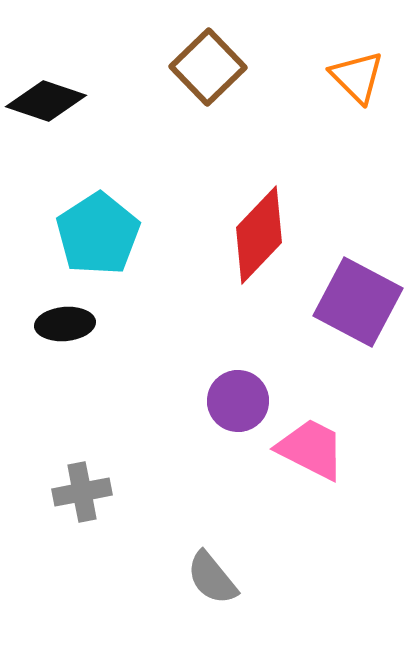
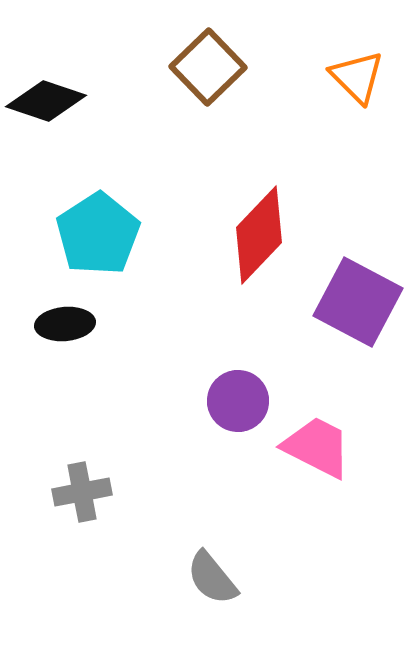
pink trapezoid: moved 6 px right, 2 px up
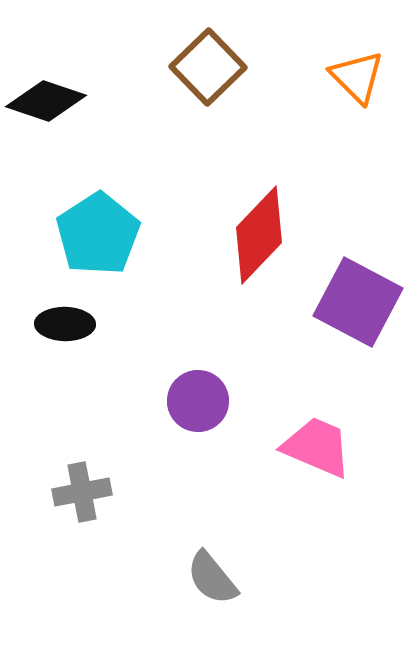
black ellipse: rotated 6 degrees clockwise
purple circle: moved 40 px left
pink trapezoid: rotated 4 degrees counterclockwise
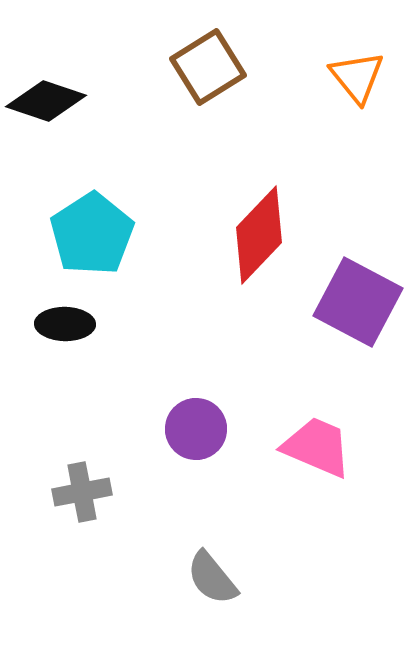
brown square: rotated 12 degrees clockwise
orange triangle: rotated 6 degrees clockwise
cyan pentagon: moved 6 px left
purple circle: moved 2 px left, 28 px down
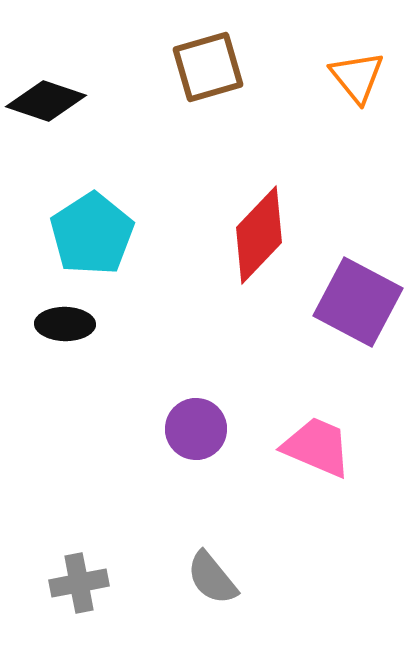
brown square: rotated 16 degrees clockwise
gray cross: moved 3 px left, 91 px down
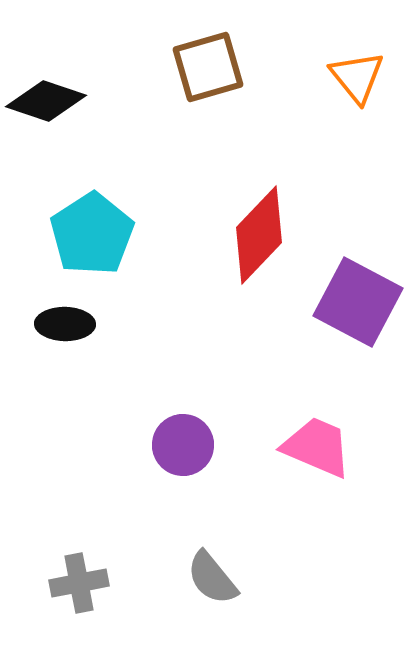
purple circle: moved 13 px left, 16 px down
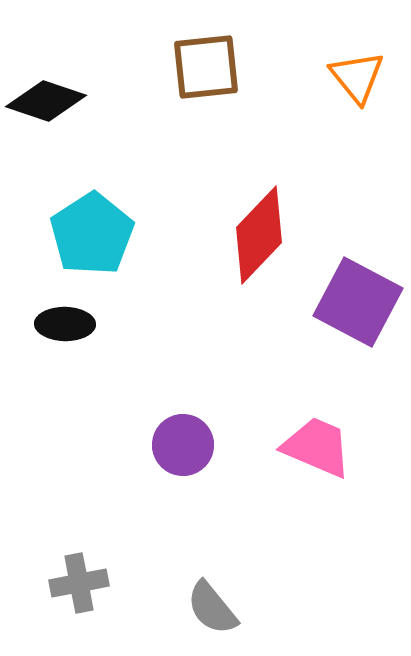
brown square: moved 2 px left; rotated 10 degrees clockwise
gray semicircle: moved 30 px down
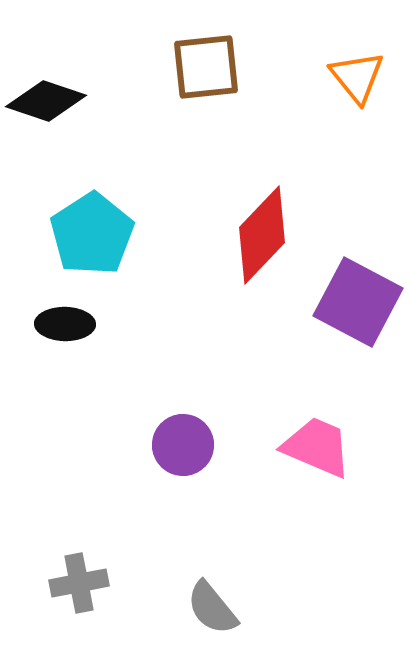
red diamond: moved 3 px right
